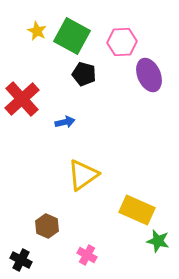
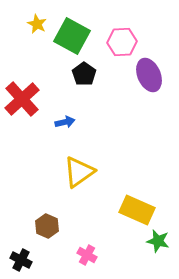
yellow star: moved 7 px up
black pentagon: rotated 20 degrees clockwise
yellow triangle: moved 4 px left, 3 px up
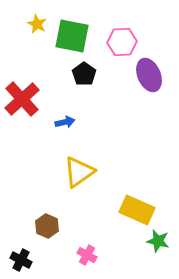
green square: rotated 18 degrees counterclockwise
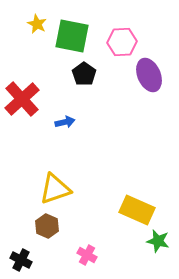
yellow triangle: moved 24 px left, 17 px down; rotated 16 degrees clockwise
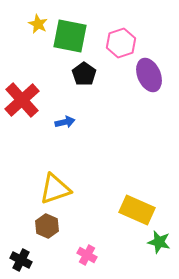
yellow star: moved 1 px right
green square: moved 2 px left
pink hexagon: moved 1 px left, 1 px down; rotated 16 degrees counterclockwise
red cross: moved 1 px down
green star: moved 1 px right, 1 px down
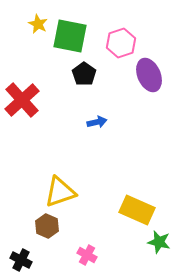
blue arrow: moved 32 px right
yellow triangle: moved 5 px right, 3 px down
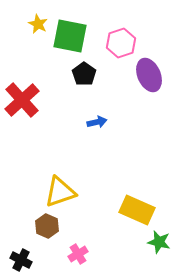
pink cross: moved 9 px left, 1 px up; rotated 30 degrees clockwise
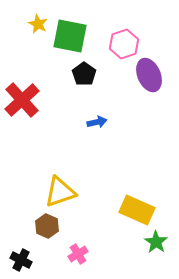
pink hexagon: moved 3 px right, 1 px down
green star: moved 3 px left; rotated 20 degrees clockwise
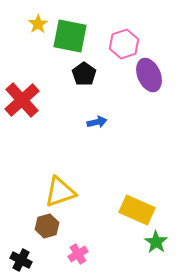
yellow star: rotated 12 degrees clockwise
brown hexagon: rotated 20 degrees clockwise
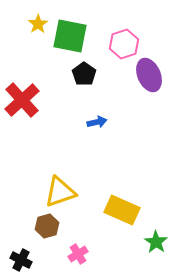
yellow rectangle: moved 15 px left
